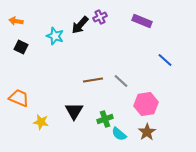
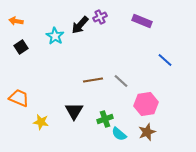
cyan star: rotated 12 degrees clockwise
black square: rotated 32 degrees clockwise
brown star: rotated 12 degrees clockwise
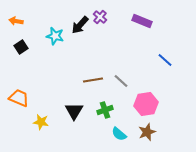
purple cross: rotated 24 degrees counterclockwise
cyan star: rotated 18 degrees counterclockwise
green cross: moved 9 px up
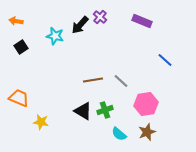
black triangle: moved 9 px right; rotated 30 degrees counterclockwise
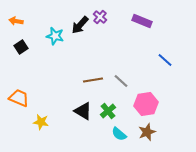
green cross: moved 3 px right, 1 px down; rotated 21 degrees counterclockwise
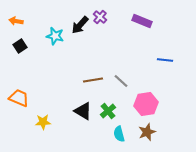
black square: moved 1 px left, 1 px up
blue line: rotated 35 degrees counterclockwise
yellow star: moved 2 px right; rotated 14 degrees counterclockwise
cyan semicircle: rotated 35 degrees clockwise
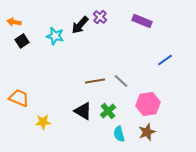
orange arrow: moved 2 px left, 1 px down
black square: moved 2 px right, 5 px up
blue line: rotated 42 degrees counterclockwise
brown line: moved 2 px right, 1 px down
pink hexagon: moved 2 px right
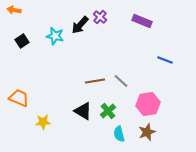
orange arrow: moved 12 px up
blue line: rotated 56 degrees clockwise
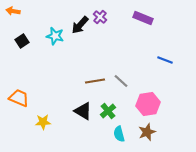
orange arrow: moved 1 px left, 1 px down
purple rectangle: moved 1 px right, 3 px up
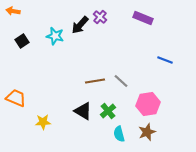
orange trapezoid: moved 3 px left
